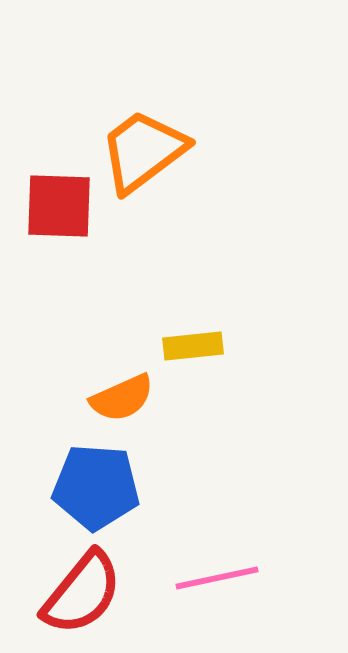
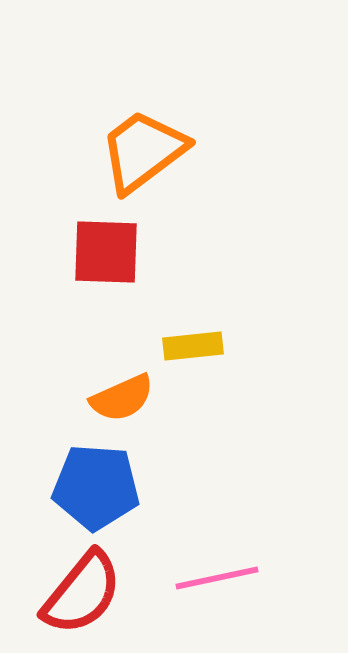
red square: moved 47 px right, 46 px down
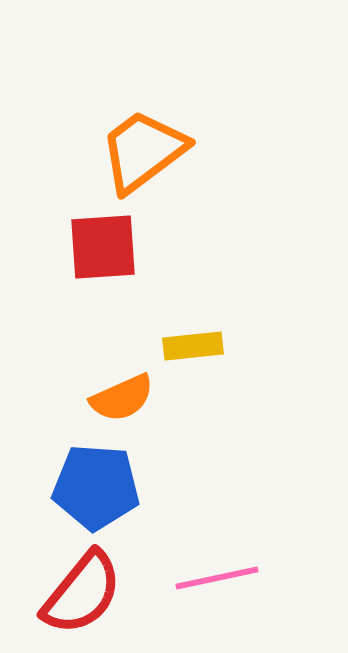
red square: moved 3 px left, 5 px up; rotated 6 degrees counterclockwise
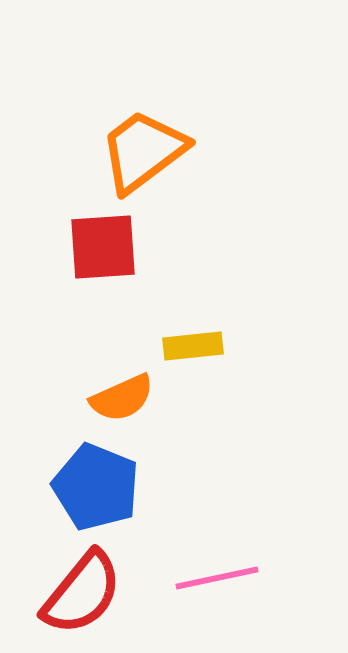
blue pentagon: rotated 18 degrees clockwise
